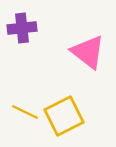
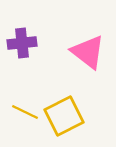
purple cross: moved 15 px down
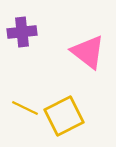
purple cross: moved 11 px up
yellow line: moved 4 px up
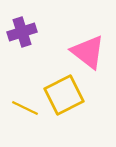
purple cross: rotated 12 degrees counterclockwise
yellow square: moved 21 px up
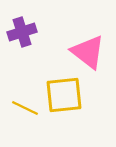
yellow square: rotated 21 degrees clockwise
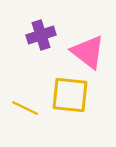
purple cross: moved 19 px right, 3 px down
yellow square: moved 6 px right; rotated 12 degrees clockwise
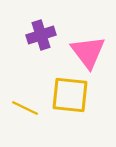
pink triangle: rotated 15 degrees clockwise
